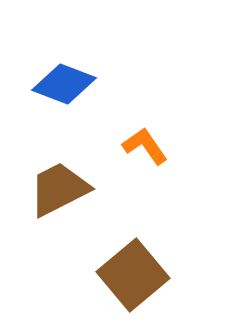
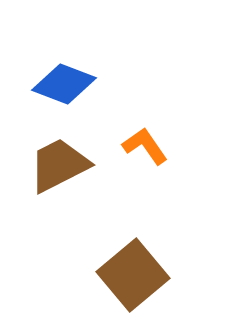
brown trapezoid: moved 24 px up
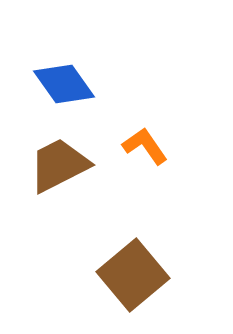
blue diamond: rotated 34 degrees clockwise
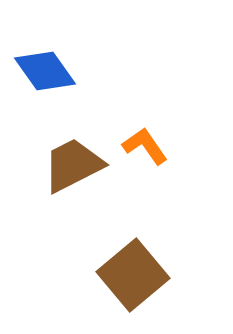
blue diamond: moved 19 px left, 13 px up
brown trapezoid: moved 14 px right
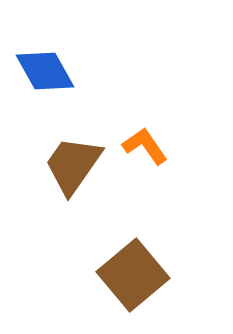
blue diamond: rotated 6 degrees clockwise
brown trapezoid: rotated 28 degrees counterclockwise
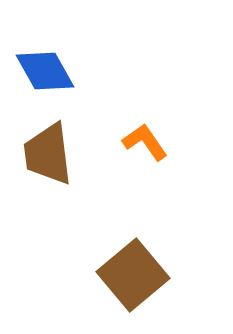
orange L-shape: moved 4 px up
brown trapezoid: moved 25 px left, 11 px up; rotated 42 degrees counterclockwise
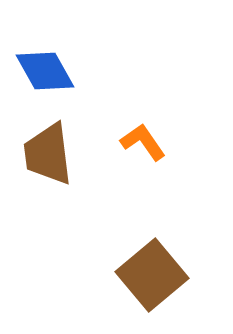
orange L-shape: moved 2 px left
brown square: moved 19 px right
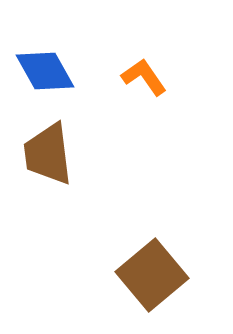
orange L-shape: moved 1 px right, 65 px up
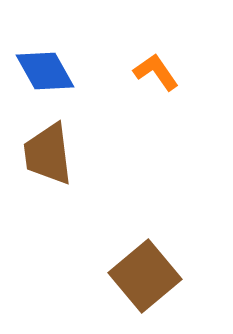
orange L-shape: moved 12 px right, 5 px up
brown square: moved 7 px left, 1 px down
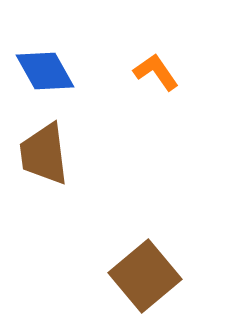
brown trapezoid: moved 4 px left
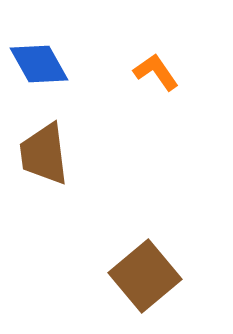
blue diamond: moved 6 px left, 7 px up
